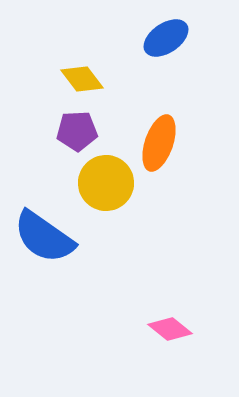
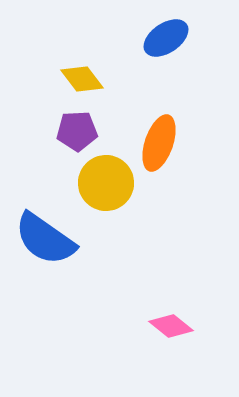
blue semicircle: moved 1 px right, 2 px down
pink diamond: moved 1 px right, 3 px up
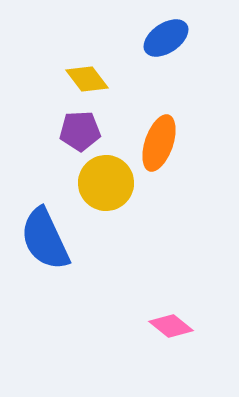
yellow diamond: moved 5 px right
purple pentagon: moved 3 px right
blue semicircle: rotated 30 degrees clockwise
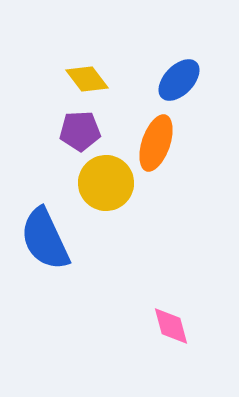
blue ellipse: moved 13 px right, 42 px down; rotated 12 degrees counterclockwise
orange ellipse: moved 3 px left
pink diamond: rotated 36 degrees clockwise
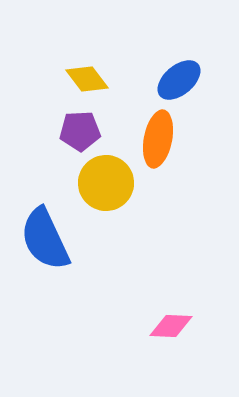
blue ellipse: rotated 6 degrees clockwise
orange ellipse: moved 2 px right, 4 px up; rotated 8 degrees counterclockwise
pink diamond: rotated 72 degrees counterclockwise
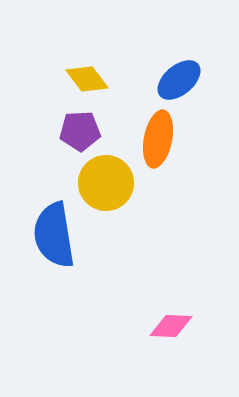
blue semicircle: moved 9 px right, 4 px up; rotated 16 degrees clockwise
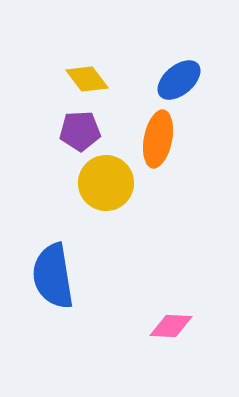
blue semicircle: moved 1 px left, 41 px down
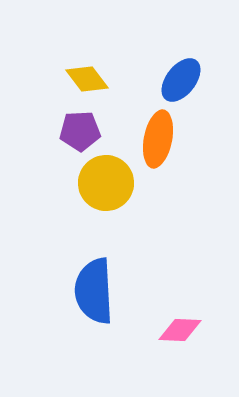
blue ellipse: moved 2 px right; rotated 12 degrees counterclockwise
blue semicircle: moved 41 px right, 15 px down; rotated 6 degrees clockwise
pink diamond: moved 9 px right, 4 px down
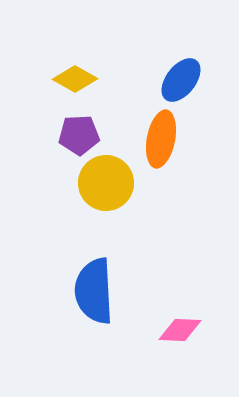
yellow diamond: moved 12 px left; rotated 24 degrees counterclockwise
purple pentagon: moved 1 px left, 4 px down
orange ellipse: moved 3 px right
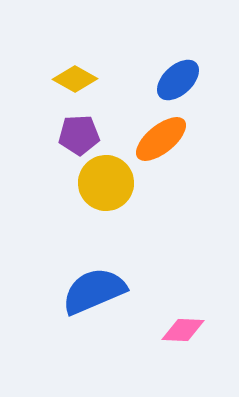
blue ellipse: moved 3 px left; rotated 9 degrees clockwise
orange ellipse: rotated 40 degrees clockwise
blue semicircle: rotated 70 degrees clockwise
pink diamond: moved 3 px right
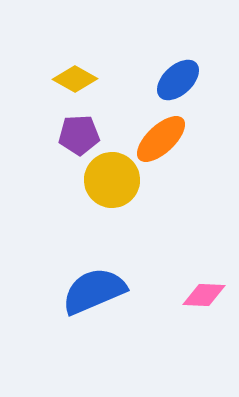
orange ellipse: rotated 4 degrees counterclockwise
yellow circle: moved 6 px right, 3 px up
pink diamond: moved 21 px right, 35 px up
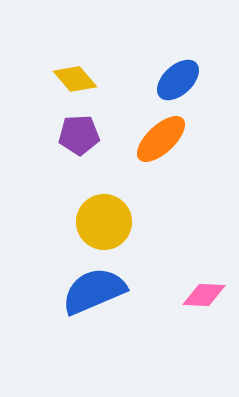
yellow diamond: rotated 21 degrees clockwise
yellow circle: moved 8 px left, 42 px down
